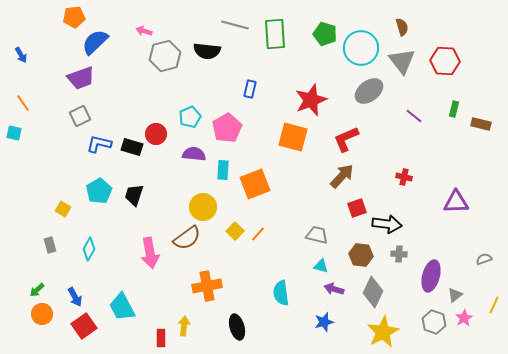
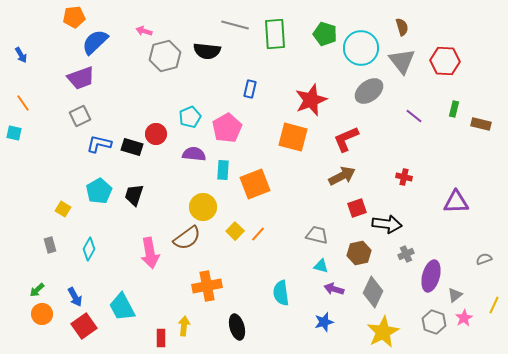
brown arrow at (342, 176): rotated 20 degrees clockwise
gray cross at (399, 254): moved 7 px right; rotated 28 degrees counterclockwise
brown hexagon at (361, 255): moved 2 px left, 2 px up; rotated 20 degrees counterclockwise
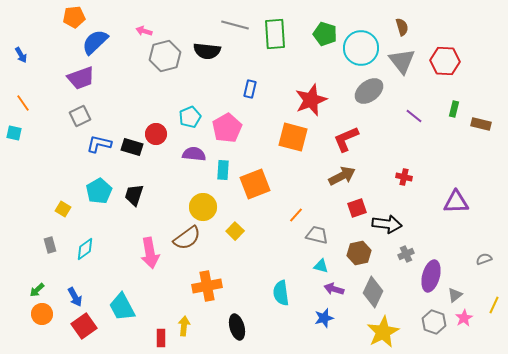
orange line at (258, 234): moved 38 px right, 19 px up
cyan diamond at (89, 249): moved 4 px left; rotated 25 degrees clockwise
blue star at (324, 322): moved 4 px up
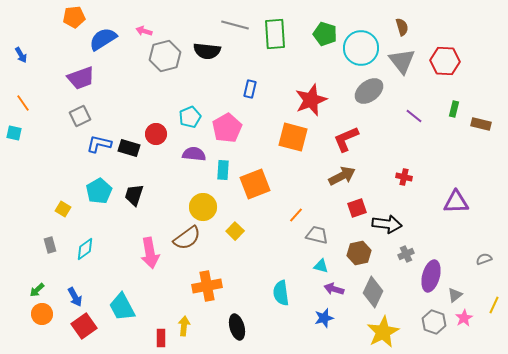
blue semicircle at (95, 42): moved 8 px right, 3 px up; rotated 12 degrees clockwise
black rectangle at (132, 147): moved 3 px left, 1 px down
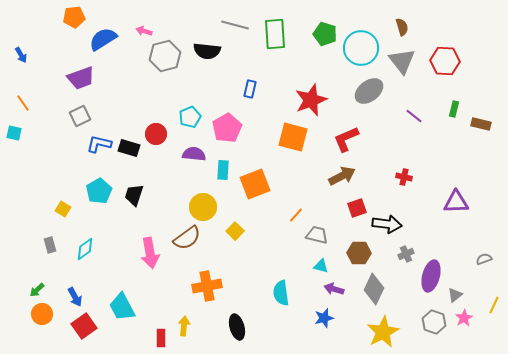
brown hexagon at (359, 253): rotated 15 degrees clockwise
gray diamond at (373, 292): moved 1 px right, 3 px up
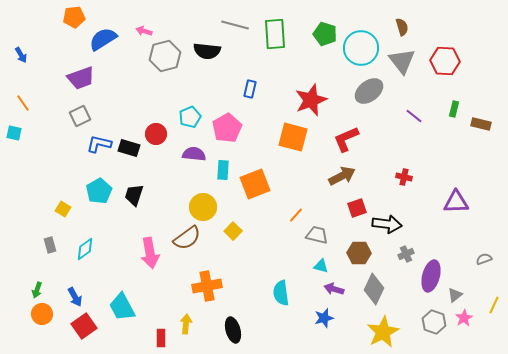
yellow square at (235, 231): moved 2 px left
green arrow at (37, 290): rotated 28 degrees counterclockwise
yellow arrow at (184, 326): moved 2 px right, 2 px up
black ellipse at (237, 327): moved 4 px left, 3 px down
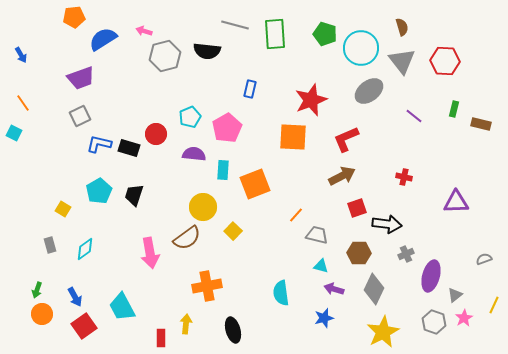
cyan square at (14, 133): rotated 14 degrees clockwise
orange square at (293, 137): rotated 12 degrees counterclockwise
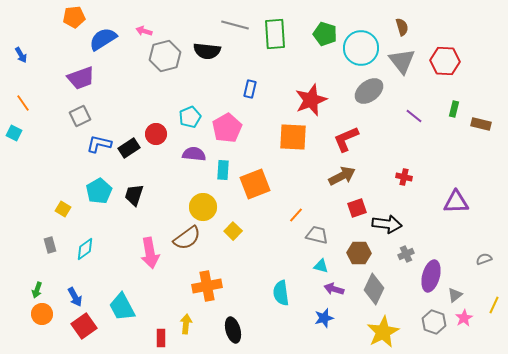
black rectangle at (129, 148): rotated 50 degrees counterclockwise
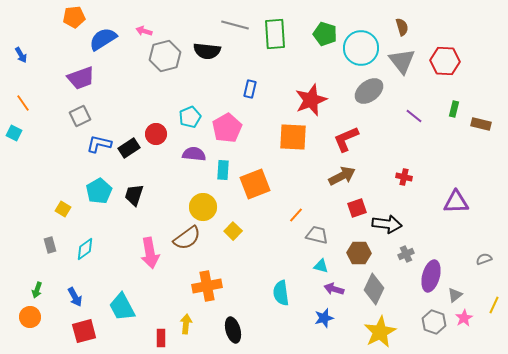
orange circle at (42, 314): moved 12 px left, 3 px down
red square at (84, 326): moved 5 px down; rotated 20 degrees clockwise
yellow star at (383, 332): moved 3 px left
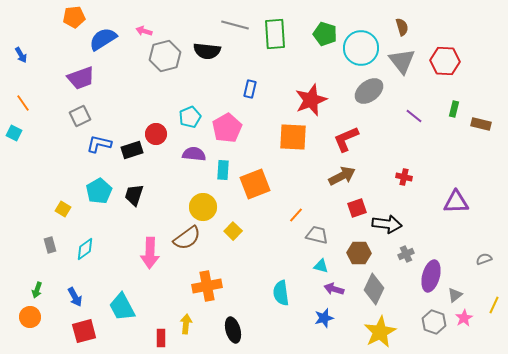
black rectangle at (129, 148): moved 3 px right, 2 px down; rotated 15 degrees clockwise
pink arrow at (150, 253): rotated 12 degrees clockwise
